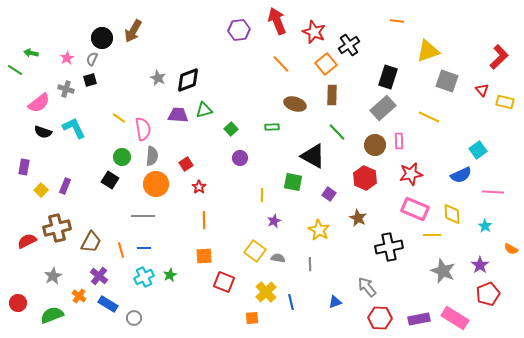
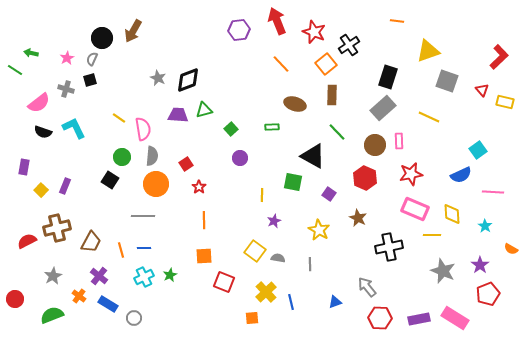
red circle at (18, 303): moved 3 px left, 4 px up
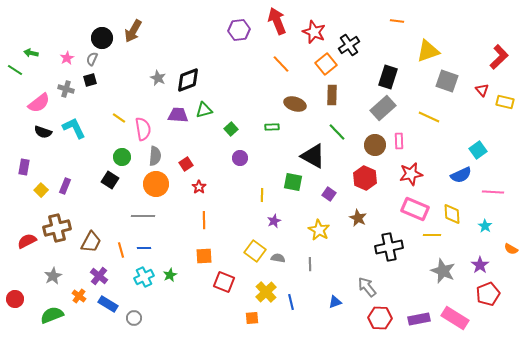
gray semicircle at (152, 156): moved 3 px right
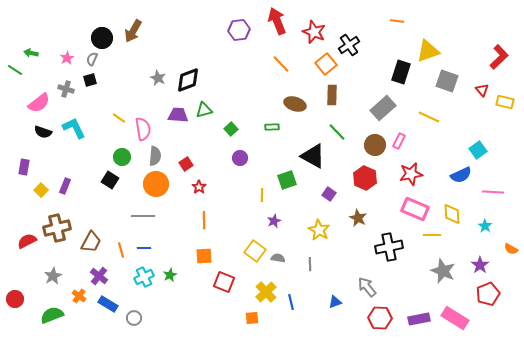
black rectangle at (388, 77): moved 13 px right, 5 px up
pink rectangle at (399, 141): rotated 28 degrees clockwise
green square at (293, 182): moved 6 px left, 2 px up; rotated 30 degrees counterclockwise
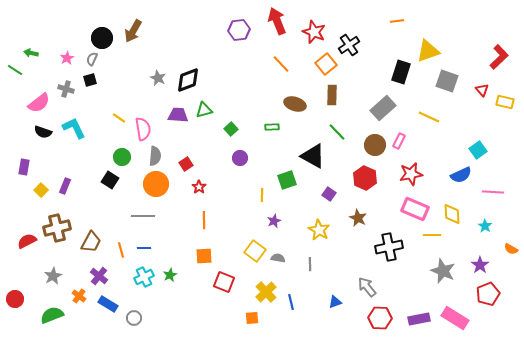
orange line at (397, 21): rotated 16 degrees counterclockwise
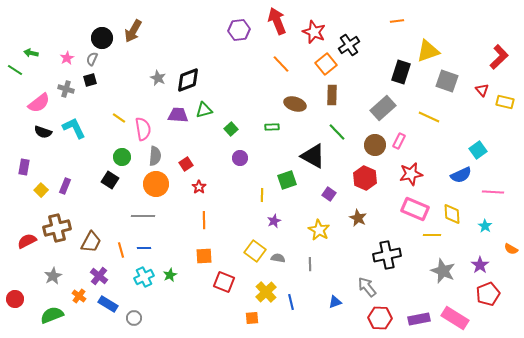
black cross at (389, 247): moved 2 px left, 8 px down
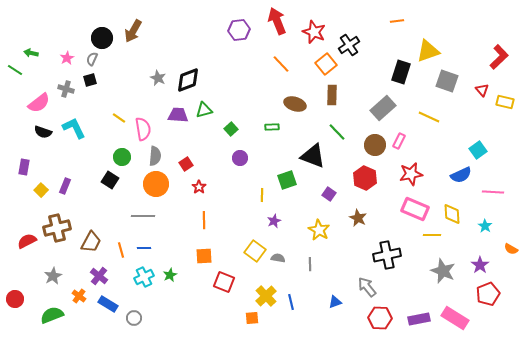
black triangle at (313, 156): rotated 8 degrees counterclockwise
yellow cross at (266, 292): moved 4 px down
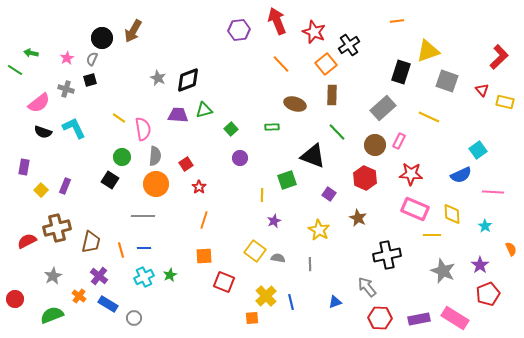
red star at (411, 174): rotated 15 degrees clockwise
orange line at (204, 220): rotated 18 degrees clockwise
brown trapezoid at (91, 242): rotated 15 degrees counterclockwise
orange semicircle at (511, 249): rotated 144 degrees counterclockwise
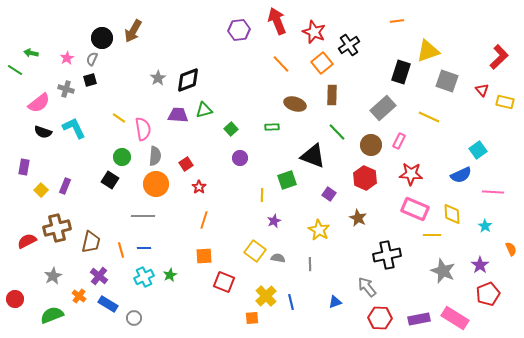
orange square at (326, 64): moved 4 px left, 1 px up
gray star at (158, 78): rotated 14 degrees clockwise
brown circle at (375, 145): moved 4 px left
